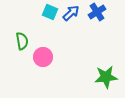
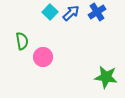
cyan square: rotated 21 degrees clockwise
green star: rotated 15 degrees clockwise
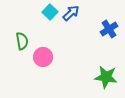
blue cross: moved 12 px right, 17 px down
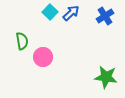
blue cross: moved 4 px left, 13 px up
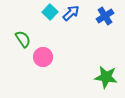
green semicircle: moved 1 px right, 2 px up; rotated 24 degrees counterclockwise
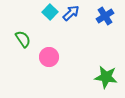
pink circle: moved 6 px right
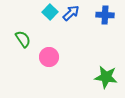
blue cross: moved 1 px up; rotated 36 degrees clockwise
